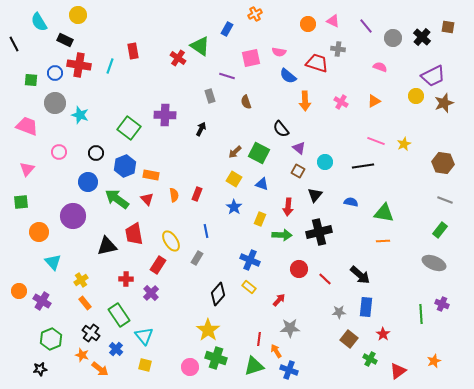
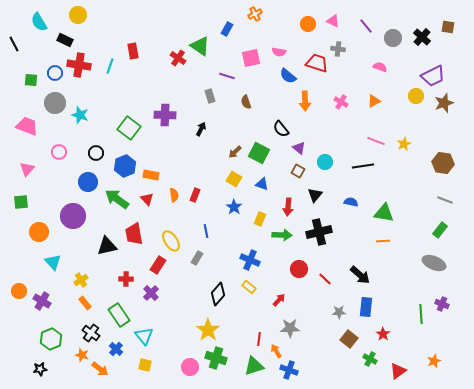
red rectangle at (197, 194): moved 2 px left, 1 px down
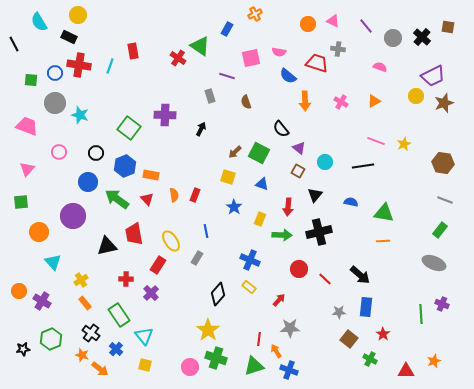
black rectangle at (65, 40): moved 4 px right, 3 px up
yellow square at (234, 179): moved 6 px left, 2 px up; rotated 14 degrees counterclockwise
black star at (40, 369): moved 17 px left, 20 px up
red triangle at (398, 371): moved 8 px right; rotated 36 degrees clockwise
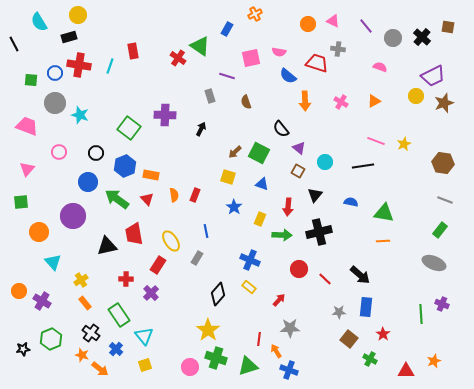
black rectangle at (69, 37): rotated 42 degrees counterclockwise
yellow square at (145, 365): rotated 32 degrees counterclockwise
green triangle at (254, 366): moved 6 px left
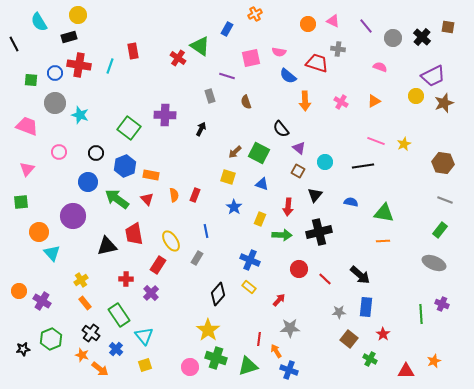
cyan triangle at (53, 262): moved 1 px left, 9 px up
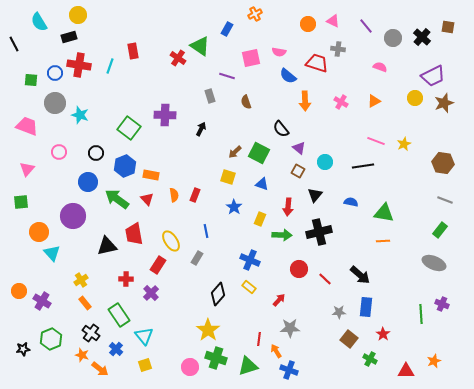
yellow circle at (416, 96): moved 1 px left, 2 px down
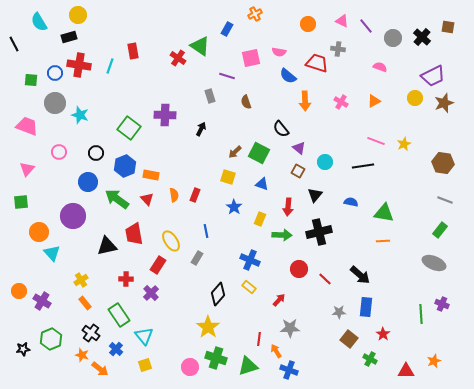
pink triangle at (333, 21): moved 9 px right
yellow star at (208, 330): moved 3 px up
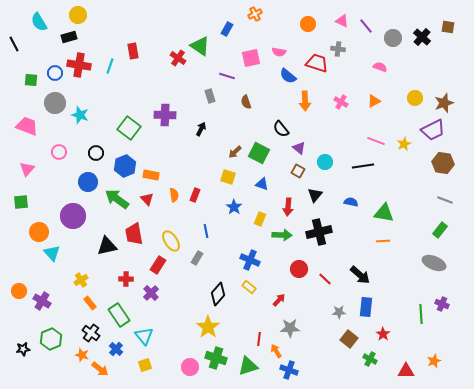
purple trapezoid at (433, 76): moved 54 px down
orange rectangle at (85, 303): moved 5 px right
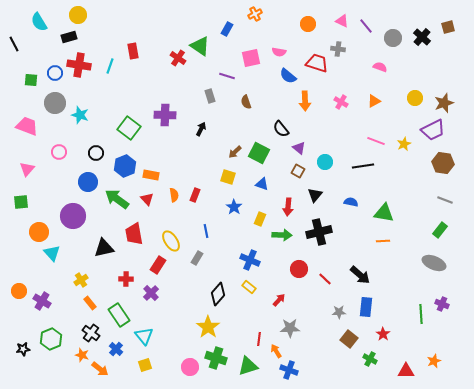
brown square at (448, 27): rotated 24 degrees counterclockwise
black triangle at (107, 246): moved 3 px left, 2 px down
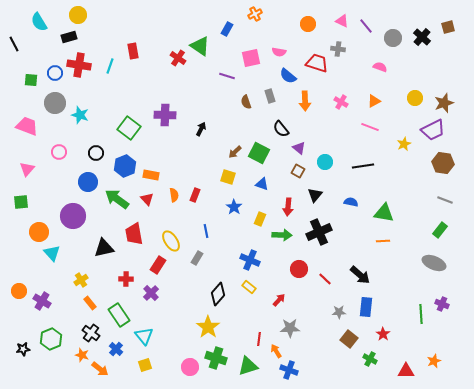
gray rectangle at (210, 96): moved 60 px right
pink line at (376, 141): moved 6 px left, 14 px up
black cross at (319, 232): rotated 10 degrees counterclockwise
